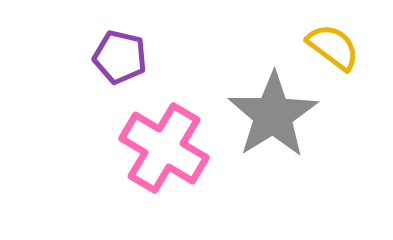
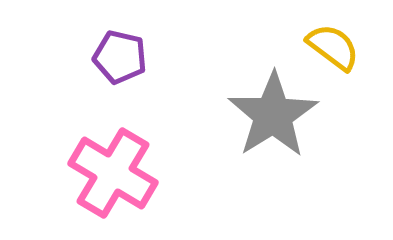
pink cross: moved 51 px left, 25 px down
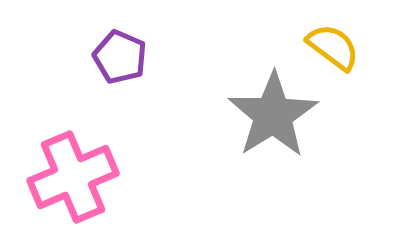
purple pentagon: rotated 10 degrees clockwise
pink cross: moved 40 px left, 4 px down; rotated 36 degrees clockwise
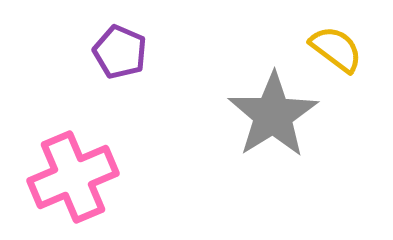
yellow semicircle: moved 3 px right, 2 px down
purple pentagon: moved 5 px up
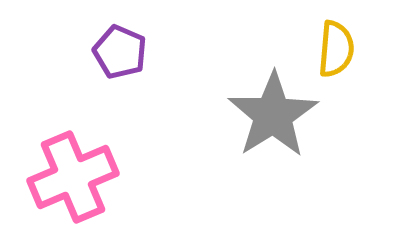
yellow semicircle: rotated 58 degrees clockwise
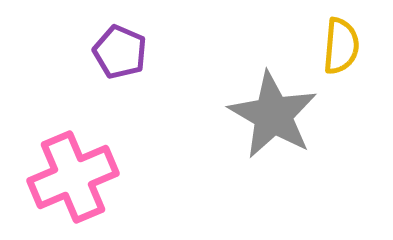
yellow semicircle: moved 5 px right, 3 px up
gray star: rotated 10 degrees counterclockwise
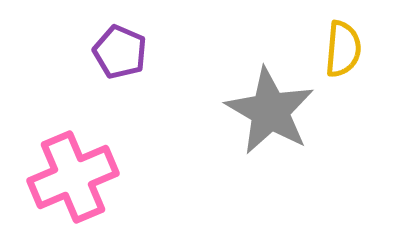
yellow semicircle: moved 2 px right, 3 px down
gray star: moved 3 px left, 4 px up
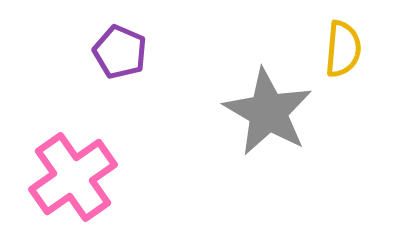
gray star: moved 2 px left, 1 px down
pink cross: rotated 12 degrees counterclockwise
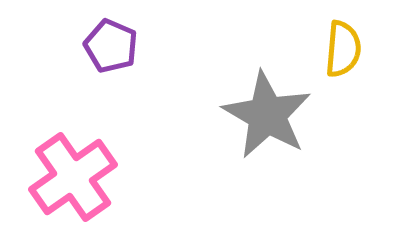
purple pentagon: moved 9 px left, 6 px up
gray star: moved 1 px left, 3 px down
